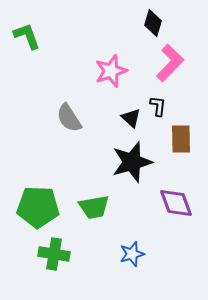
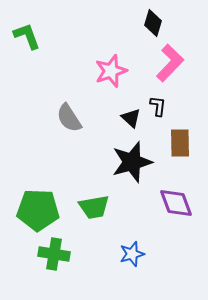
brown rectangle: moved 1 px left, 4 px down
green pentagon: moved 3 px down
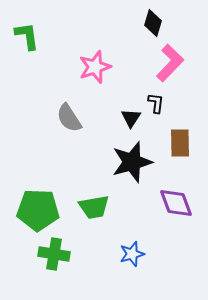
green L-shape: rotated 12 degrees clockwise
pink star: moved 16 px left, 4 px up
black L-shape: moved 2 px left, 3 px up
black triangle: rotated 20 degrees clockwise
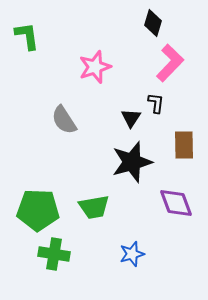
gray semicircle: moved 5 px left, 2 px down
brown rectangle: moved 4 px right, 2 px down
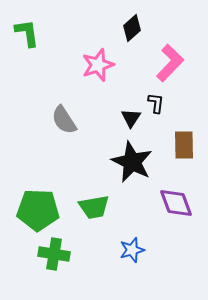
black diamond: moved 21 px left, 5 px down; rotated 32 degrees clockwise
green L-shape: moved 3 px up
pink star: moved 3 px right, 2 px up
black star: rotated 30 degrees counterclockwise
blue star: moved 4 px up
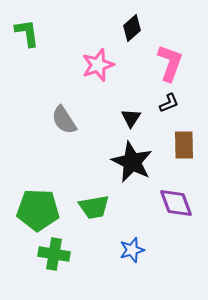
pink L-shape: rotated 24 degrees counterclockwise
black L-shape: moved 13 px right; rotated 60 degrees clockwise
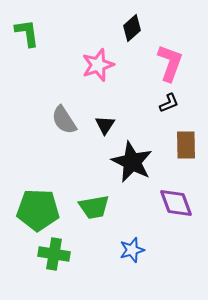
black triangle: moved 26 px left, 7 px down
brown rectangle: moved 2 px right
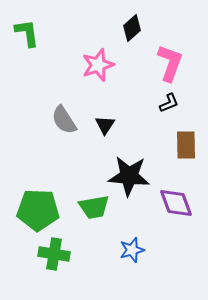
black star: moved 3 px left, 14 px down; rotated 21 degrees counterclockwise
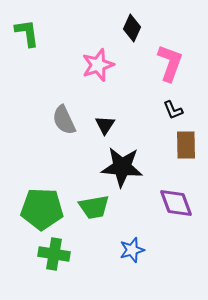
black diamond: rotated 24 degrees counterclockwise
black L-shape: moved 4 px right, 7 px down; rotated 90 degrees clockwise
gray semicircle: rotated 8 degrees clockwise
black star: moved 7 px left, 9 px up
green pentagon: moved 4 px right, 1 px up
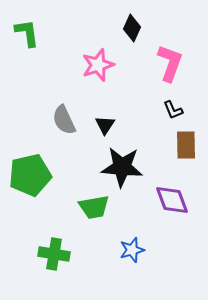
purple diamond: moved 4 px left, 3 px up
green pentagon: moved 12 px left, 34 px up; rotated 15 degrees counterclockwise
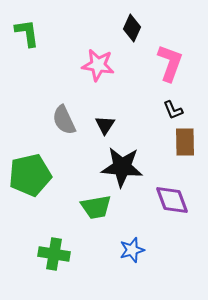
pink star: rotated 28 degrees clockwise
brown rectangle: moved 1 px left, 3 px up
green trapezoid: moved 2 px right
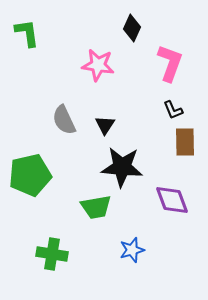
green cross: moved 2 px left
